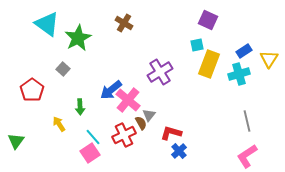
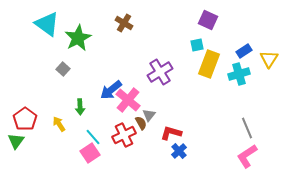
red pentagon: moved 7 px left, 29 px down
gray line: moved 7 px down; rotated 10 degrees counterclockwise
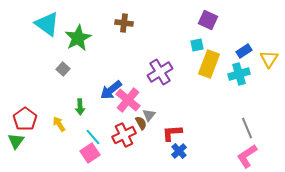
brown cross: rotated 24 degrees counterclockwise
red L-shape: moved 1 px right; rotated 20 degrees counterclockwise
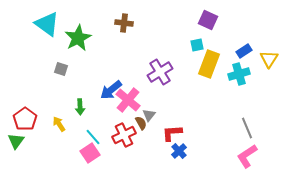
gray square: moved 2 px left; rotated 24 degrees counterclockwise
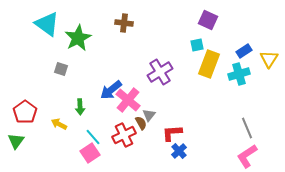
red pentagon: moved 7 px up
yellow arrow: rotated 28 degrees counterclockwise
